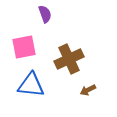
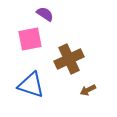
purple semicircle: rotated 36 degrees counterclockwise
pink square: moved 6 px right, 8 px up
blue triangle: rotated 12 degrees clockwise
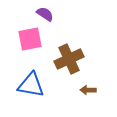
blue triangle: rotated 8 degrees counterclockwise
brown arrow: rotated 28 degrees clockwise
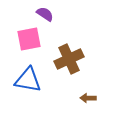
pink square: moved 1 px left
blue triangle: moved 3 px left, 5 px up
brown arrow: moved 8 px down
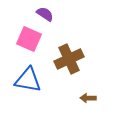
pink square: rotated 35 degrees clockwise
